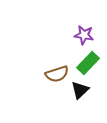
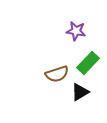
purple star: moved 8 px left, 4 px up
black triangle: moved 2 px down; rotated 12 degrees clockwise
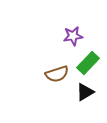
purple star: moved 3 px left, 5 px down; rotated 18 degrees counterclockwise
black triangle: moved 5 px right
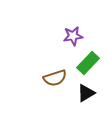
brown semicircle: moved 2 px left, 4 px down
black triangle: moved 1 px right, 1 px down
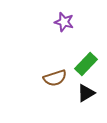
purple star: moved 9 px left, 14 px up; rotated 24 degrees clockwise
green rectangle: moved 2 px left, 1 px down
